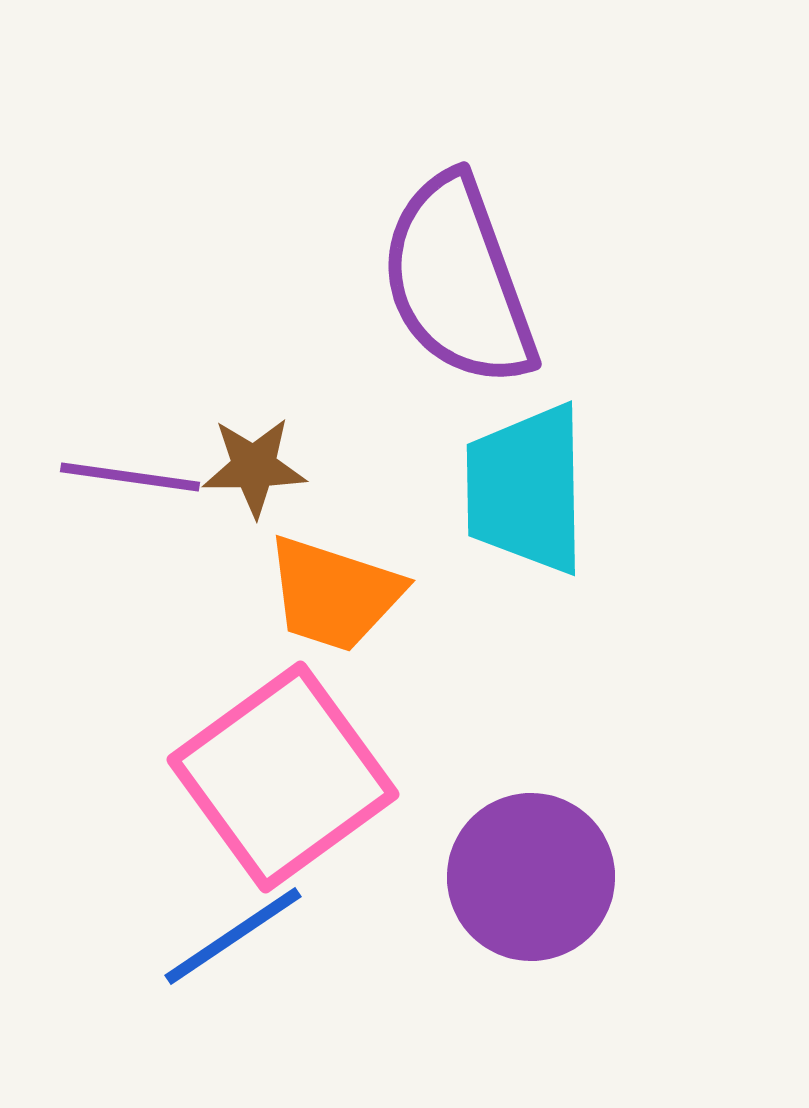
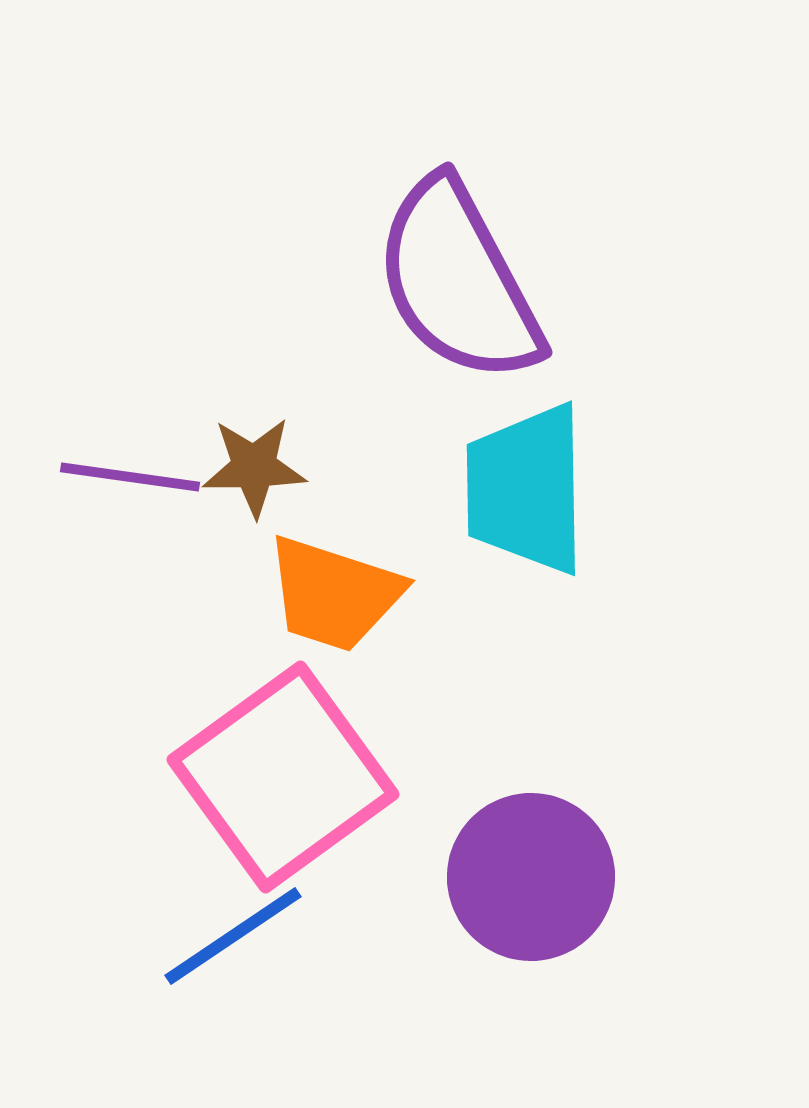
purple semicircle: rotated 8 degrees counterclockwise
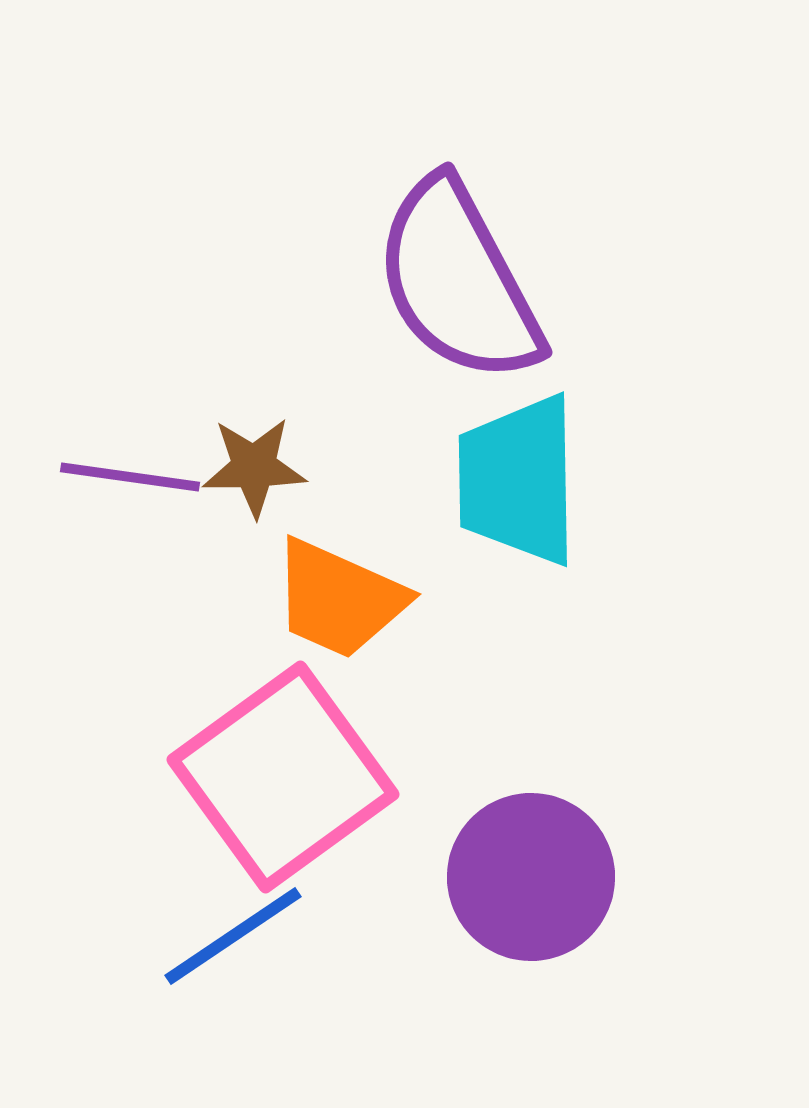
cyan trapezoid: moved 8 px left, 9 px up
orange trapezoid: moved 5 px right, 5 px down; rotated 6 degrees clockwise
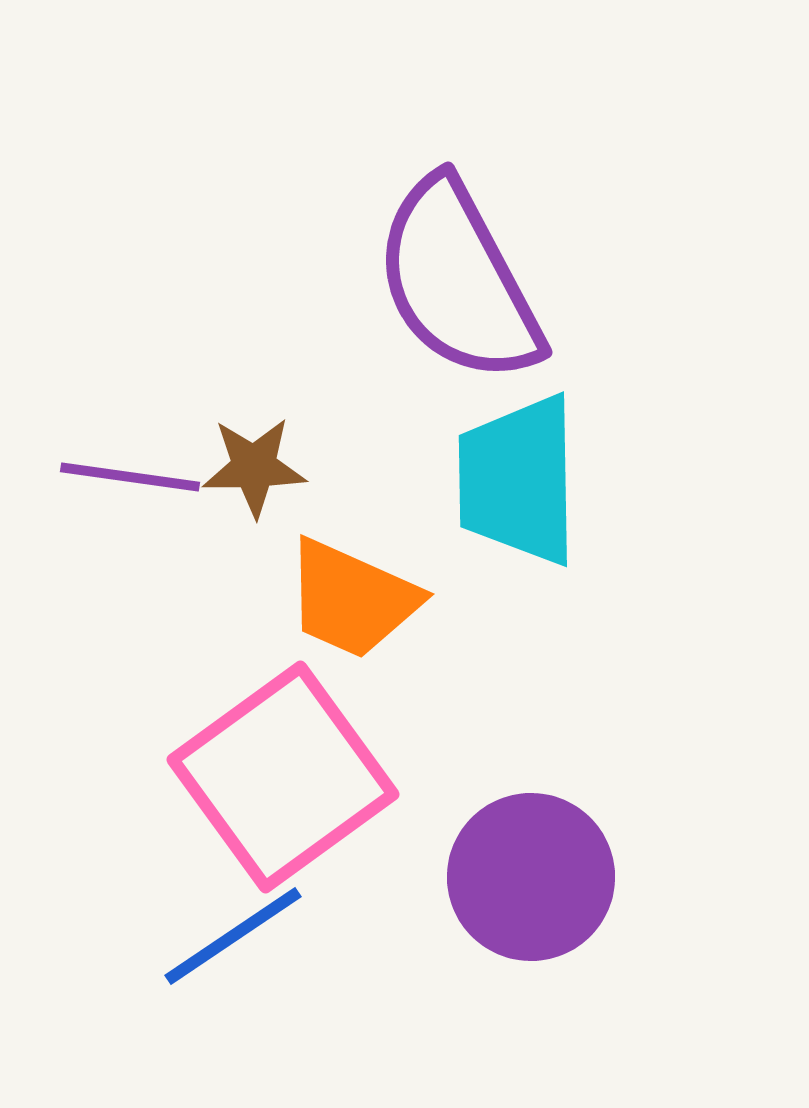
orange trapezoid: moved 13 px right
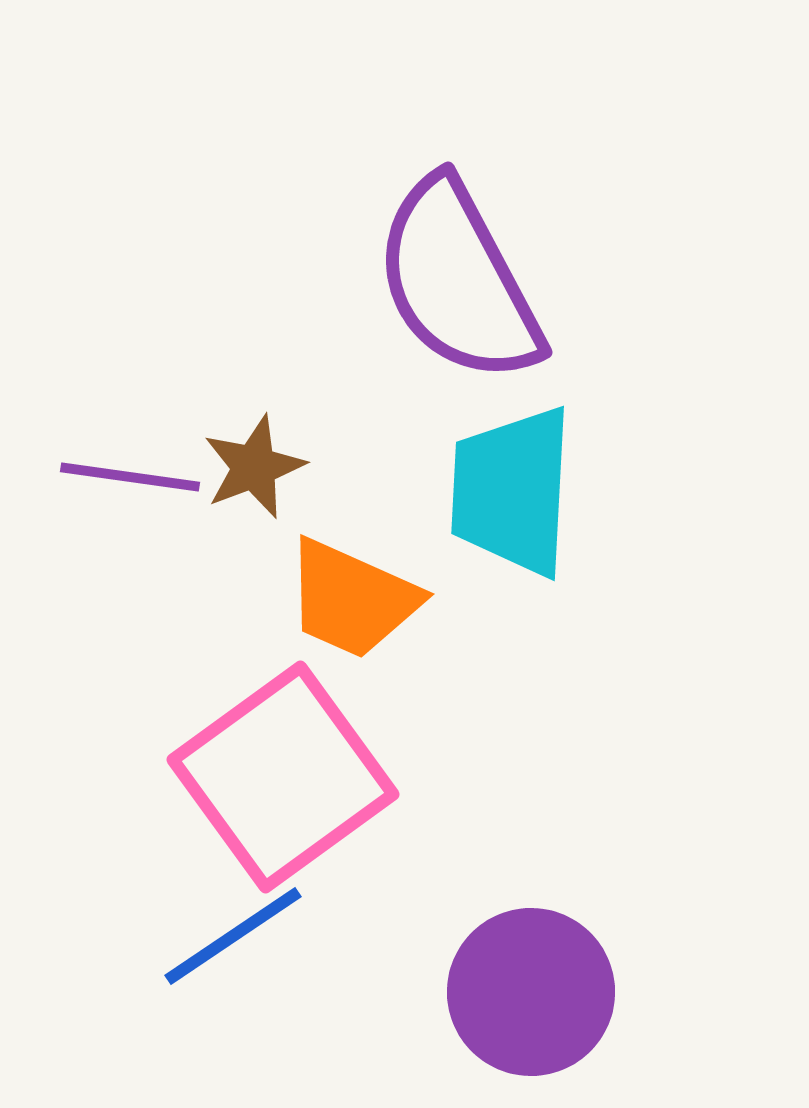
brown star: rotated 20 degrees counterclockwise
cyan trapezoid: moved 6 px left, 11 px down; rotated 4 degrees clockwise
purple circle: moved 115 px down
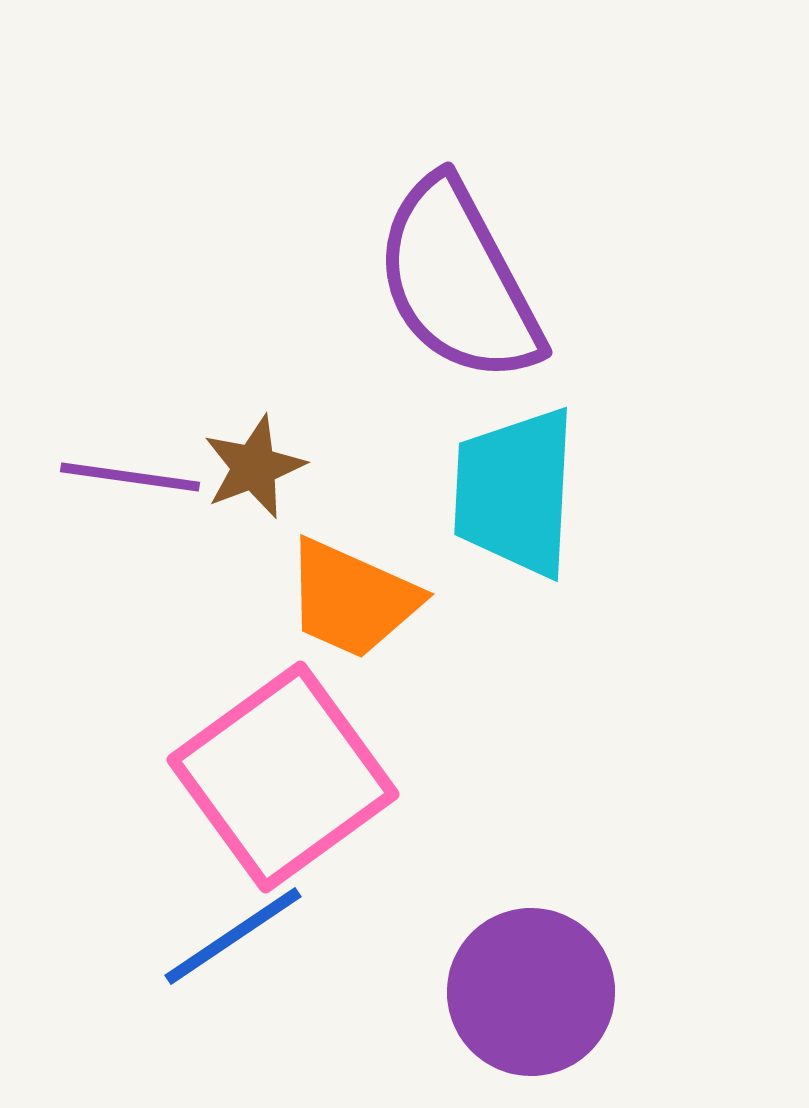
cyan trapezoid: moved 3 px right, 1 px down
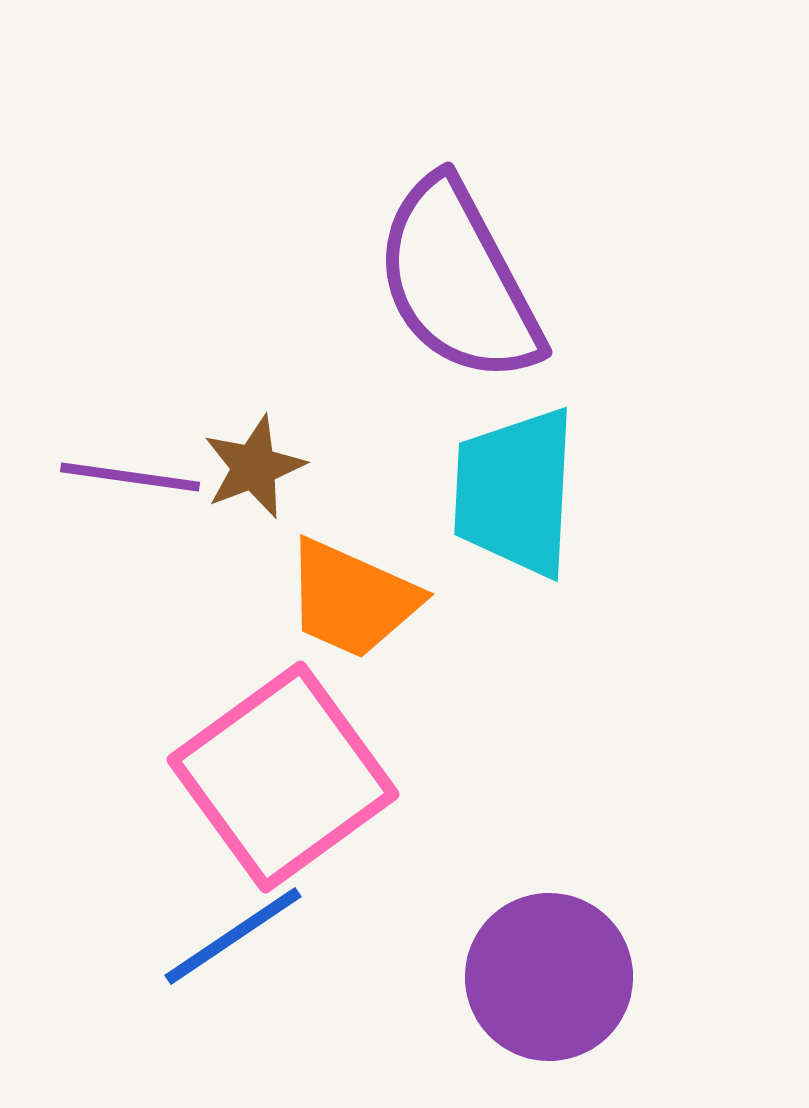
purple circle: moved 18 px right, 15 px up
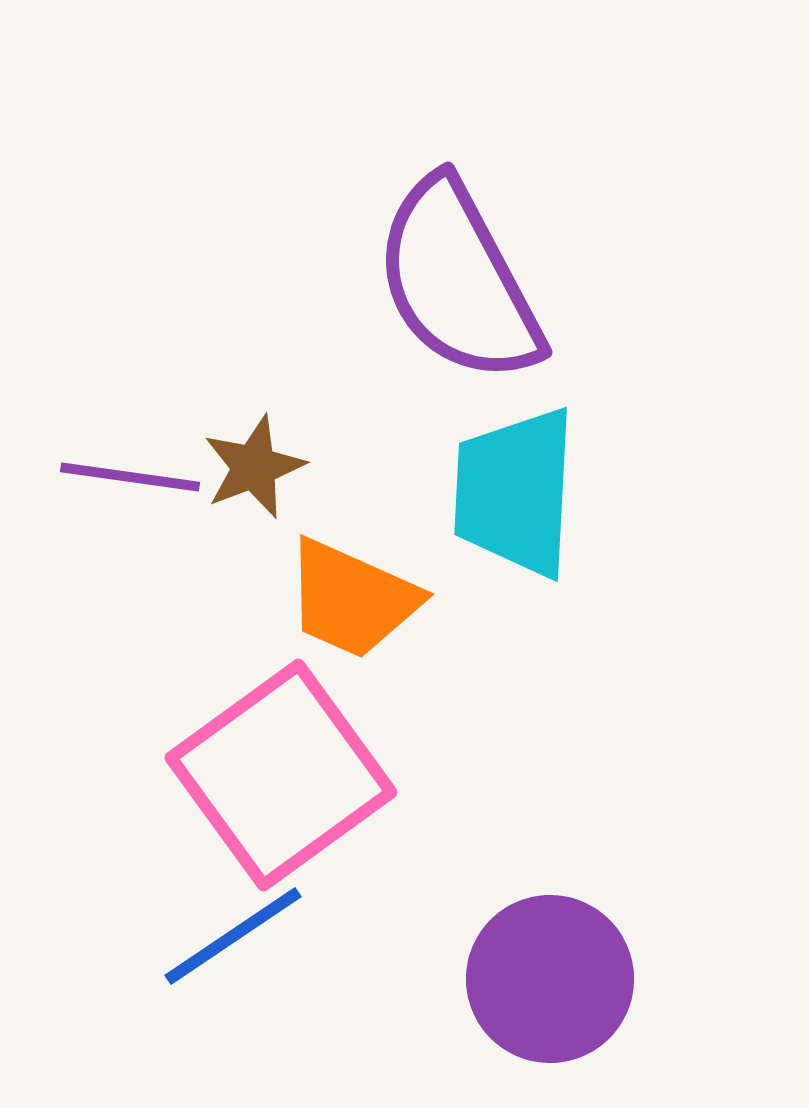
pink square: moved 2 px left, 2 px up
purple circle: moved 1 px right, 2 px down
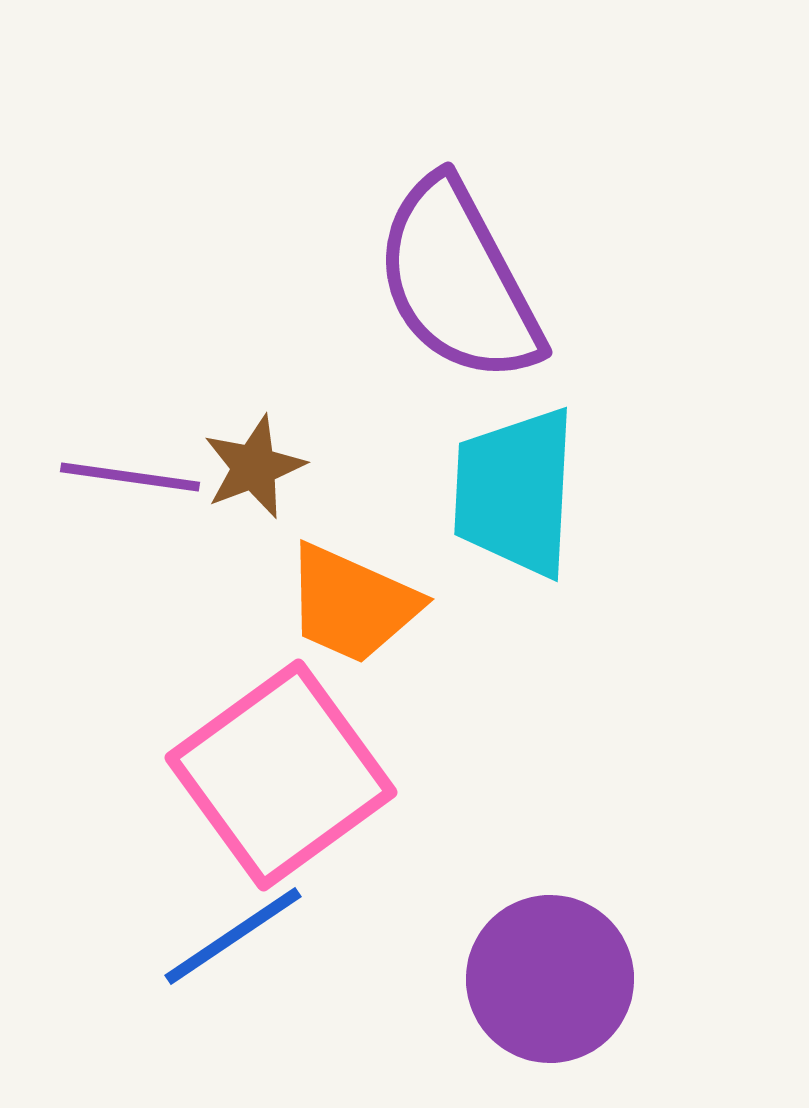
orange trapezoid: moved 5 px down
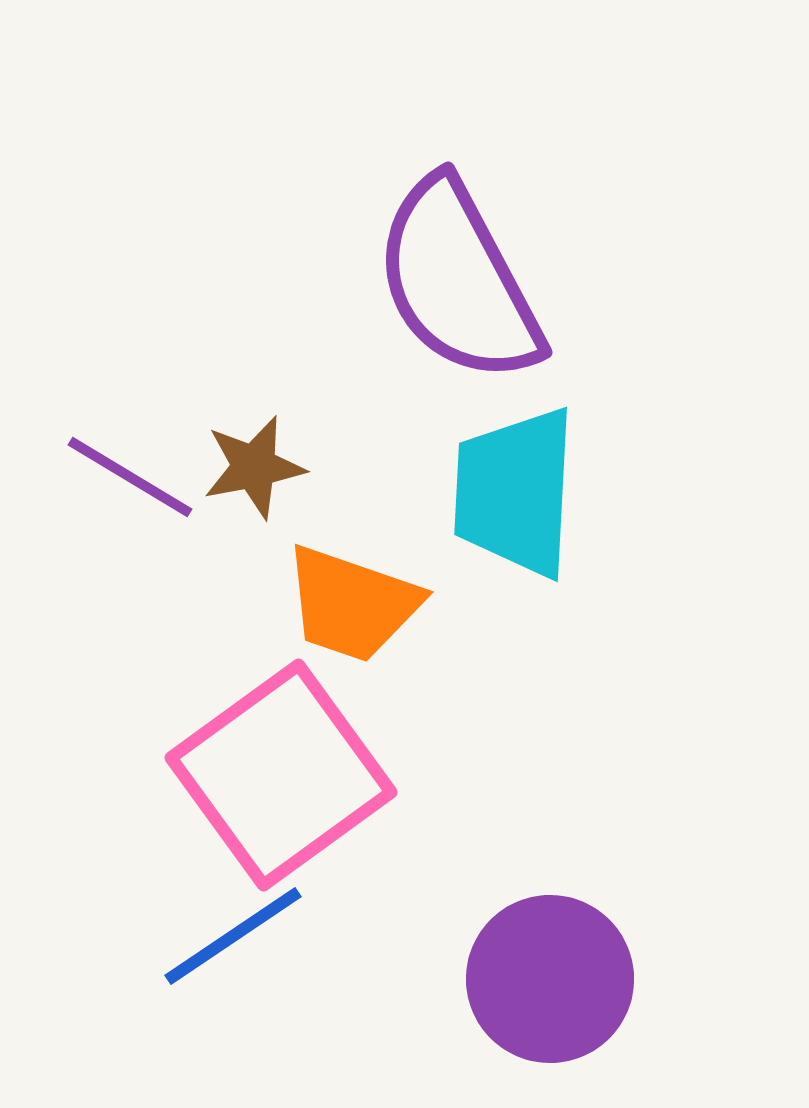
brown star: rotated 10 degrees clockwise
purple line: rotated 23 degrees clockwise
orange trapezoid: rotated 5 degrees counterclockwise
